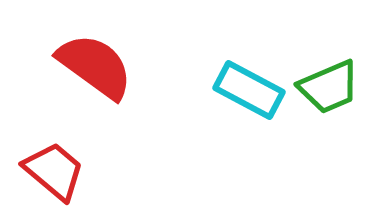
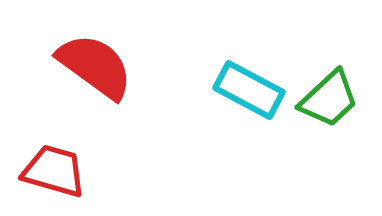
green trapezoid: moved 12 px down; rotated 20 degrees counterclockwise
red trapezoid: rotated 24 degrees counterclockwise
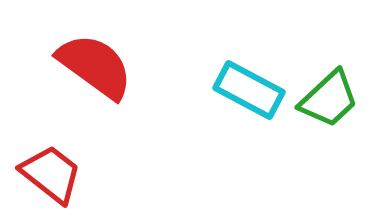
red trapezoid: moved 3 px left, 3 px down; rotated 22 degrees clockwise
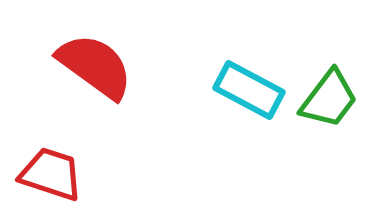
green trapezoid: rotated 10 degrees counterclockwise
red trapezoid: rotated 20 degrees counterclockwise
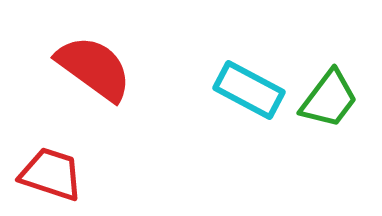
red semicircle: moved 1 px left, 2 px down
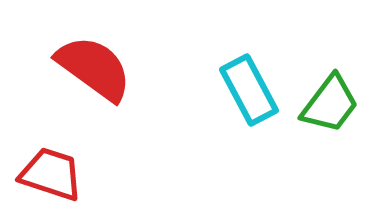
cyan rectangle: rotated 34 degrees clockwise
green trapezoid: moved 1 px right, 5 px down
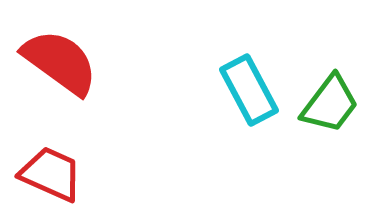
red semicircle: moved 34 px left, 6 px up
red trapezoid: rotated 6 degrees clockwise
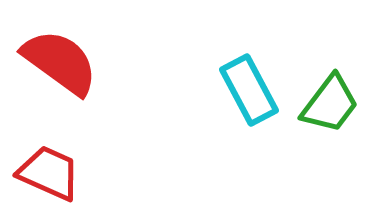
red trapezoid: moved 2 px left, 1 px up
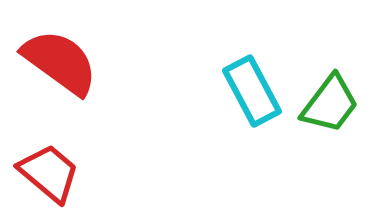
cyan rectangle: moved 3 px right, 1 px down
red trapezoid: rotated 16 degrees clockwise
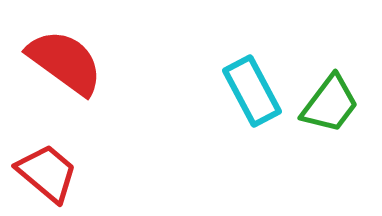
red semicircle: moved 5 px right
red trapezoid: moved 2 px left
